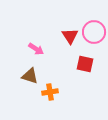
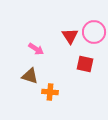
orange cross: rotated 14 degrees clockwise
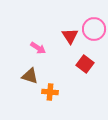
pink circle: moved 3 px up
pink arrow: moved 2 px right, 1 px up
red square: rotated 24 degrees clockwise
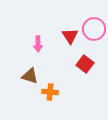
pink arrow: moved 4 px up; rotated 56 degrees clockwise
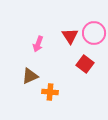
pink circle: moved 4 px down
pink arrow: rotated 21 degrees clockwise
brown triangle: rotated 42 degrees counterclockwise
